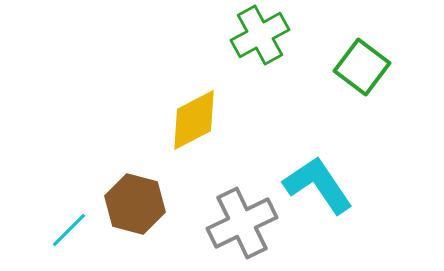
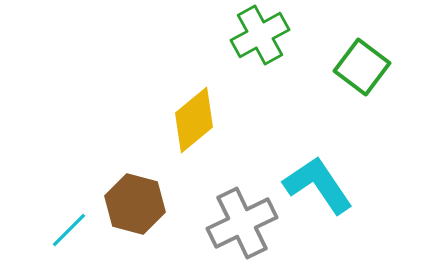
yellow diamond: rotated 12 degrees counterclockwise
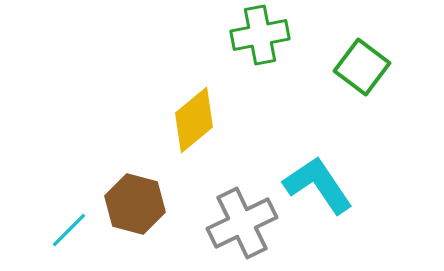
green cross: rotated 18 degrees clockwise
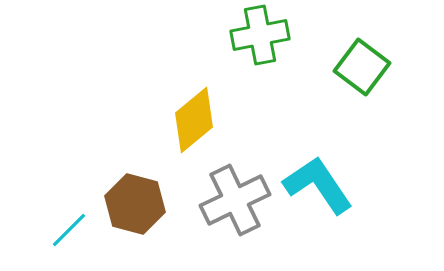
gray cross: moved 7 px left, 23 px up
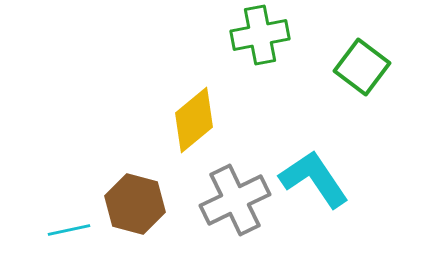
cyan L-shape: moved 4 px left, 6 px up
cyan line: rotated 33 degrees clockwise
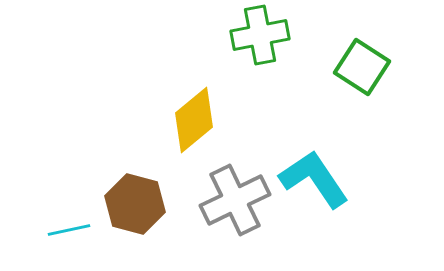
green square: rotated 4 degrees counterclockwise
